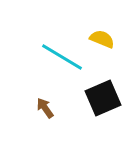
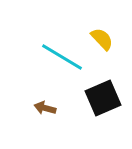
yellow semicircle: rotated 25 degrees clockwise
brown arrow: rotated 40 degrees counterclockwise
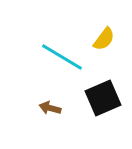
yellow semicircle: moved 2 px right; rotated 80 degrees clockwise
brown arrow: moved 5 px right
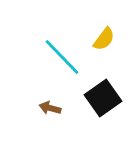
cyan line: rotated 15 degrees clockwise
black square: rotated 12 degrees counterclockwise
